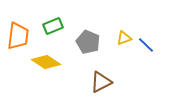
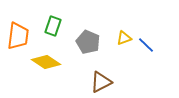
green rectangle: rotated 48 degrees counterclockwise
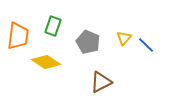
yellow triangle: rotated 28 degrees counterclockwise
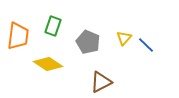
yellow diamond: moved 2 px right, 2 px down
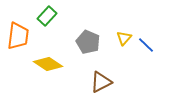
green rectangle: moved 6 px left, 10 px up; rotated 24 degrees clockwise
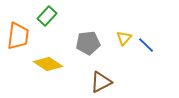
gray pentagon: moved 1 px down; rotated 30 degrees counterclockwise
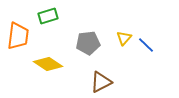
green rectangle: moved 1 px right; rotated 30 degrees clockwise
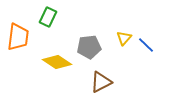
green rectangle: moved 1 px down; rotated 48 degrees counterclockwise
orange trapezoid: moved 1 px down
gray pentagon: moved 1 px right, 4 px down
yellow diamond: moved 9 px right, 2 px up
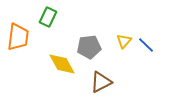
yellow triangle: moved 3 px down
yellow diamond: moved 5 px right, 2 px down; rotated 28 degrees clockwise
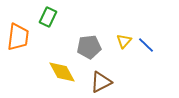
yellow diamond: moved 8 px down
